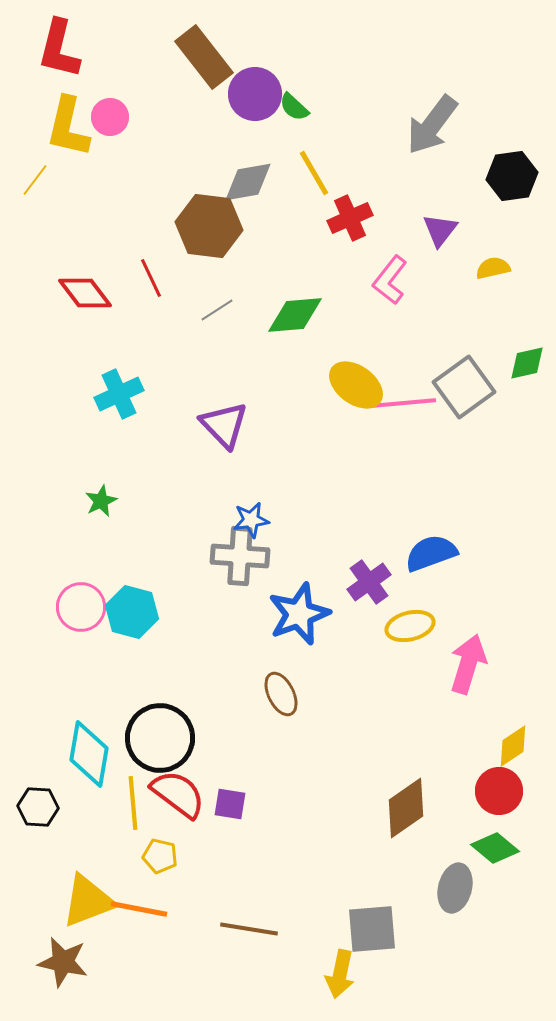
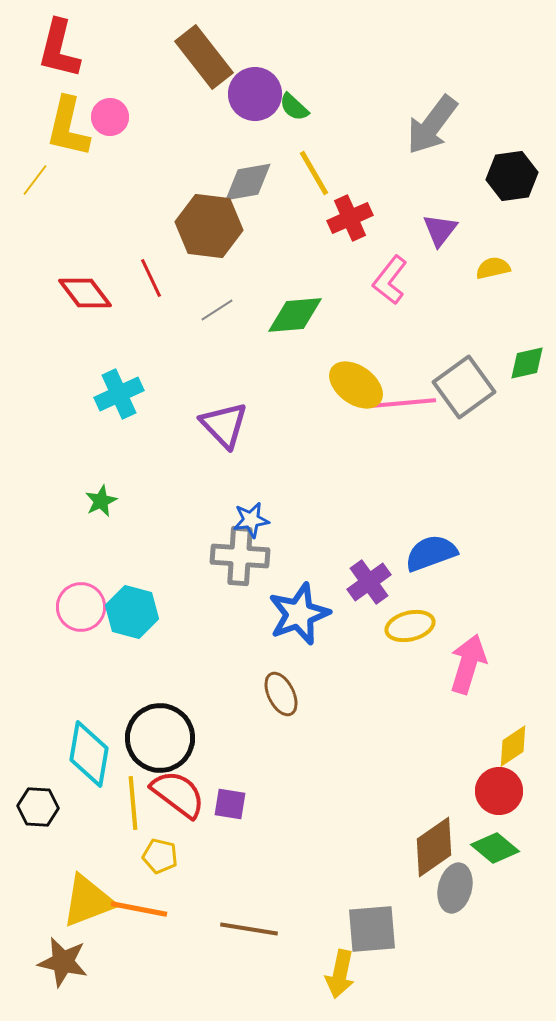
brown diamond at (406, 808): moved 28 px right, 39 px down
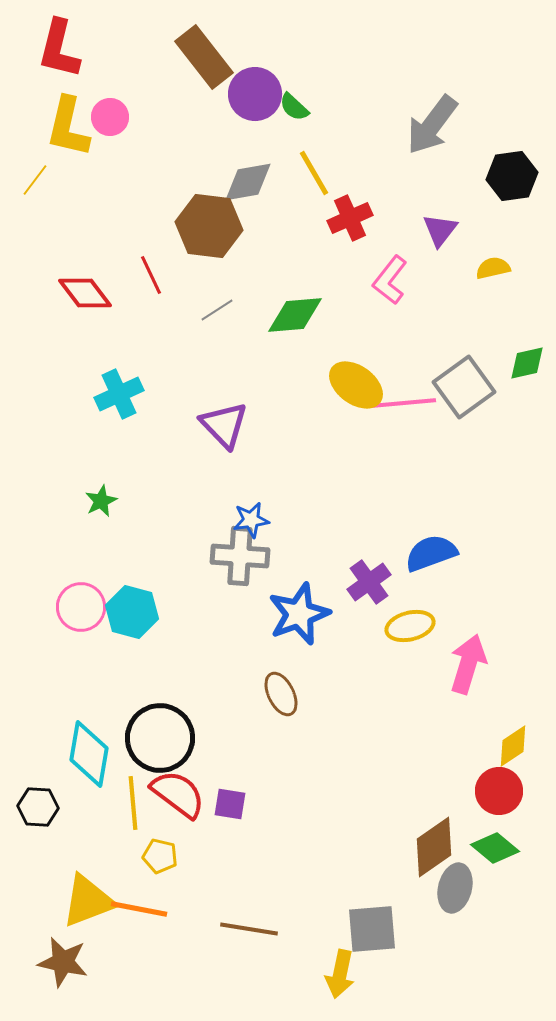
red line at (151, 278): moved 3 px up
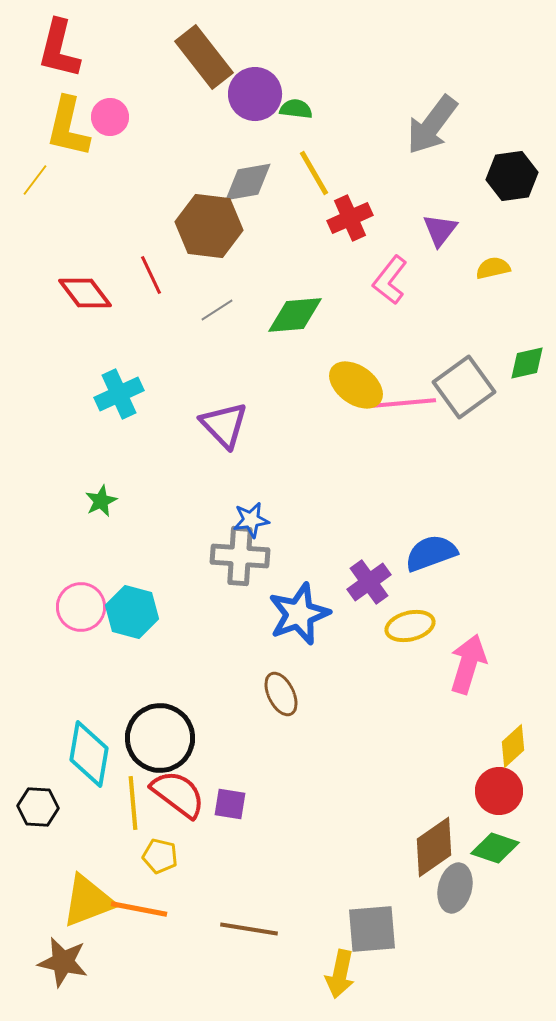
green semicircle at (294, 107): moved 2 px right, 2 px down; rotated 144 degrees clockwise
yellow diamond at (513, 746): rotated 9 degrees counterclockwise
green diamond at (495, 848): rotated 21 degrees counterclockwise
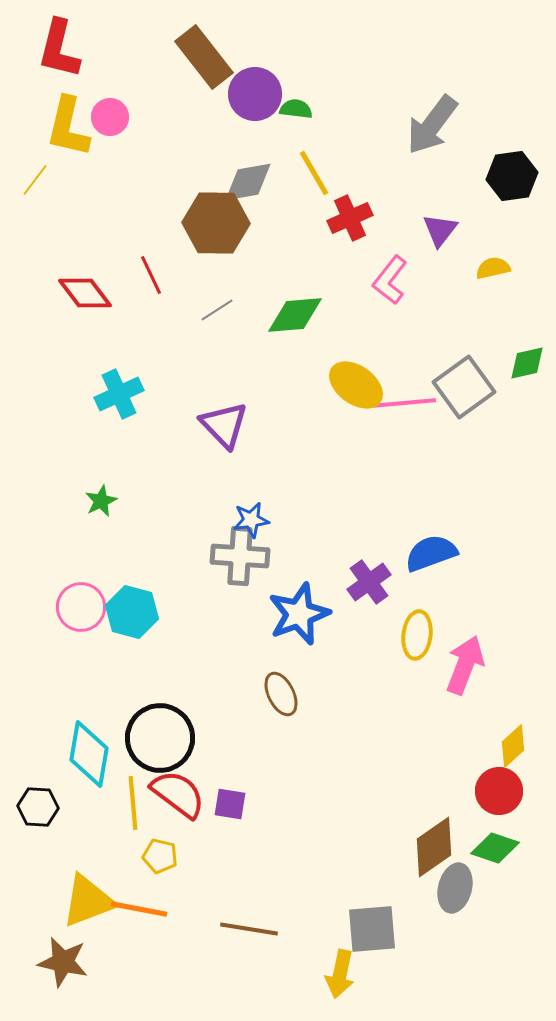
brown hexagon at (209, 226): moved 7 px right, 3 px up; rotated 6 degrees counterclockwise
yellow ellipse at (410, 626): moved 7 px right, 9 px down; rotated 69 degrees counterclockwise
pink arrow at (468, 664): moved 3 px left, 1 px down; rotated 4 degrees clockwise
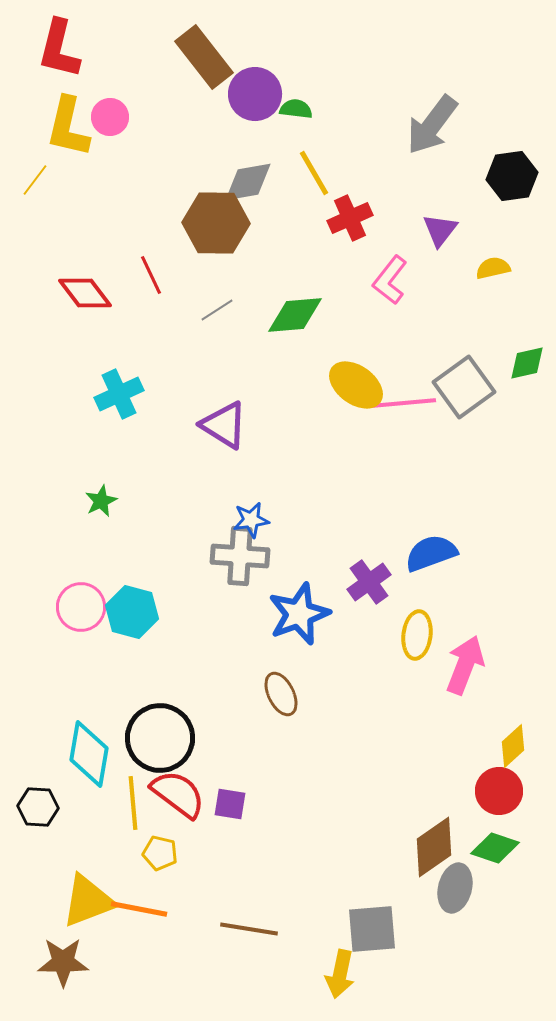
purple triangle at (224, 425): rotated 14 degrees counterclockwise
yellow pentagon at (160, 856): moved 3 px up
brown star at (63, 962): rotated 12 degrees counterclockwise
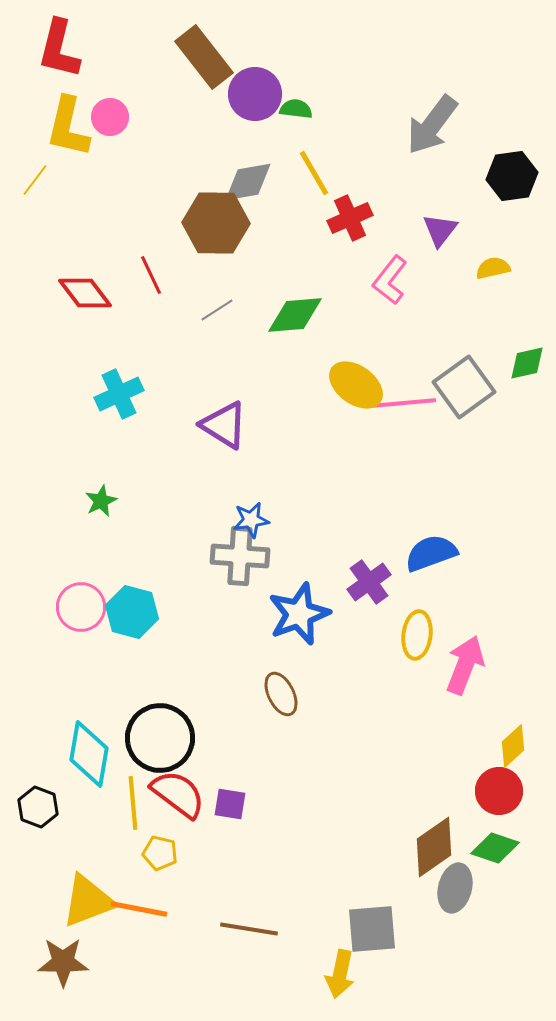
black hexagon at (38, 807): rotated 18 degrees clockwise
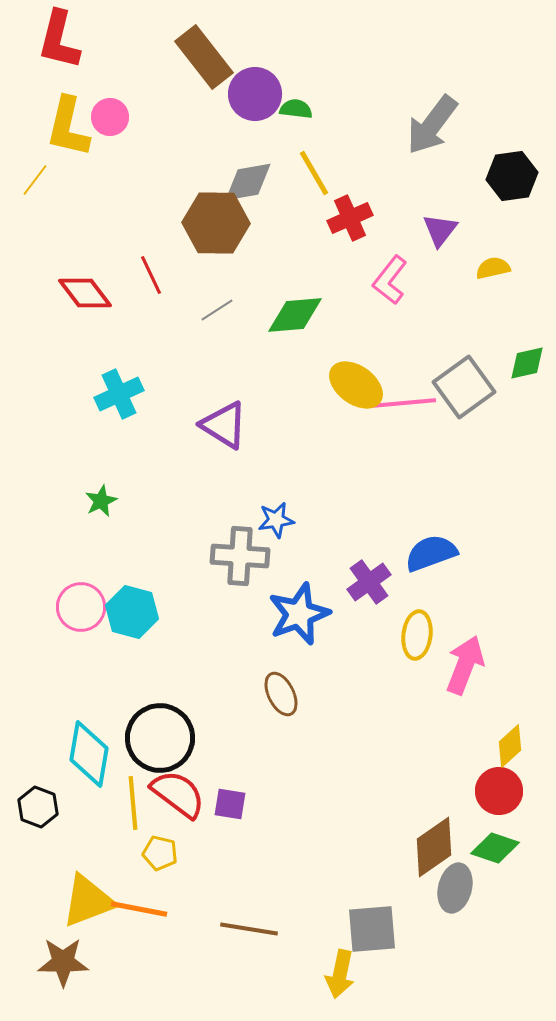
red L-shape at (59, 49): moved 9 px up
blue star at (251, 520): moved 25 px right
yellow diamond at (513, 746): moved 3 px left
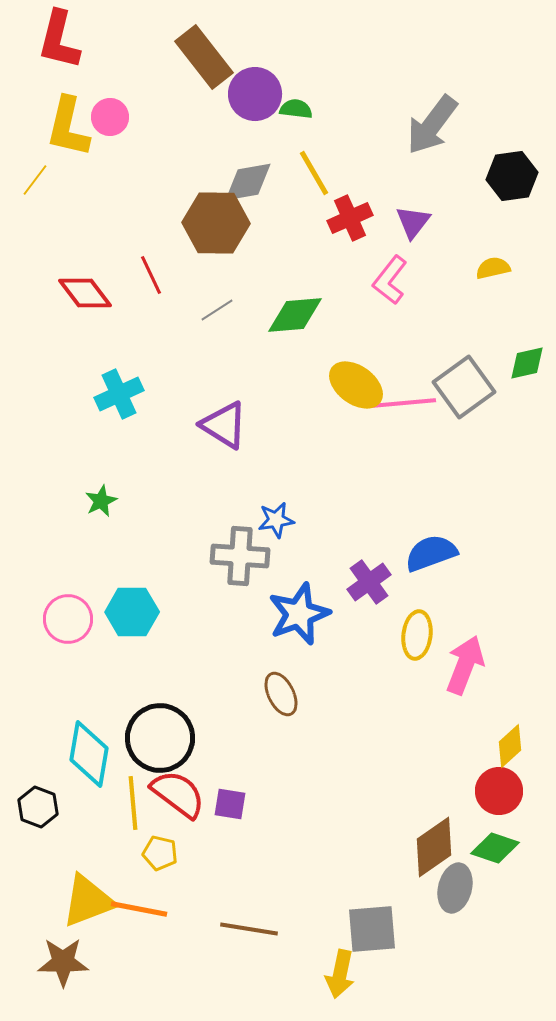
purple triangle at (440, 230): moved 27 px left, 8 px up
pink circle at (81, 607): moved 13 px left, 12 px down
cyan hexagon at (132, 612): rotated 15 degrees counterclockwise
